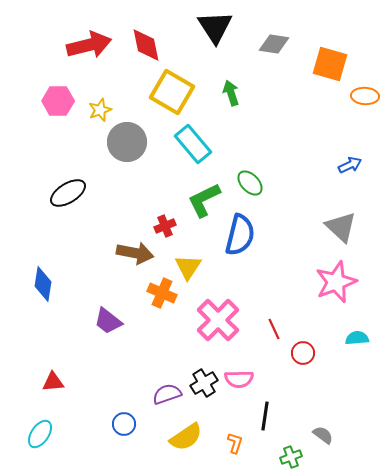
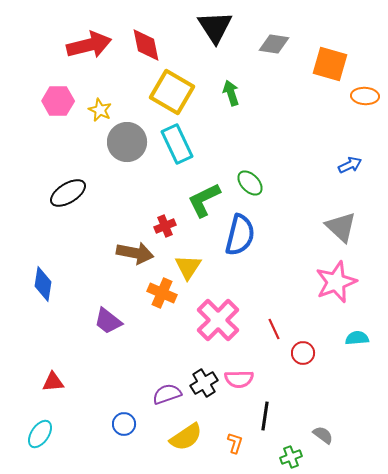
yellow star: rotated 25 degrees counterclockwise
cyan rectangle: moved 16 px left; rotated 15 degrees clockwise
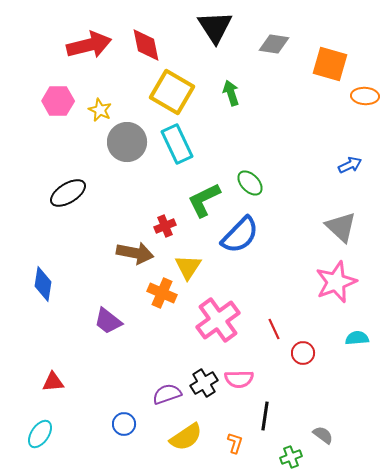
blue semicircle: rotated 30 degrees clockwise
pink cross: rotated 9 degrees clockwise
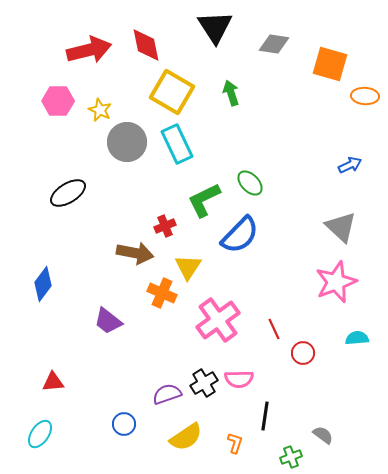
red arrow: moved 5 px down
blue diamond: rotated 28 degrees clockwise
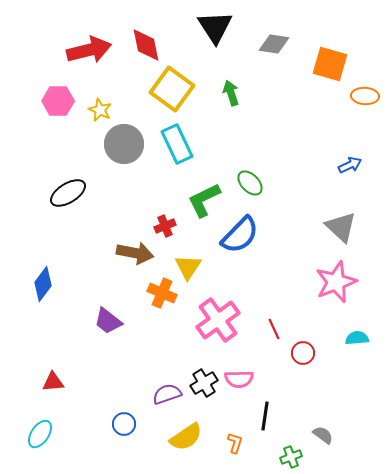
yellow square: moved 3 px up; rotated 6 degrees clockwise
gray circle: moved 3 px left, 2 px down
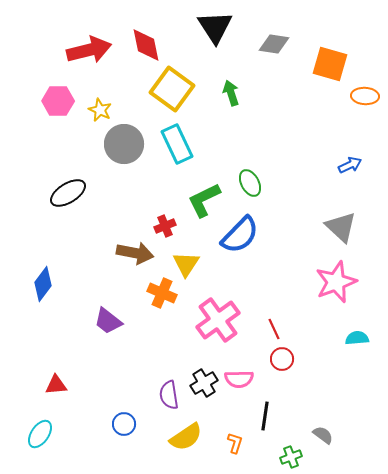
green ellipse: rotated 16 degrees clockwise
yellow triangle: moved 2 px left, 3 px up
red circle: moved 21 px left, 6 px down
red triangle: moved 3 px right, 3 px down
purple semicircle: moved 2 px right, 1 px down; rotated 80 degrees counterclockwise
